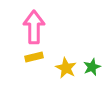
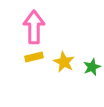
yellow star: moved 2 px left, 6 px up
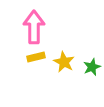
yellow rectangle: moved 2 px right
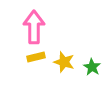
yellow star: rotated 10 degrees counterclockwise
green star: rotated 18 degrees counterclockwise
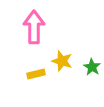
yellow rectangle: moved 17 px down
yellow star: moved 2 px left, 1 px up
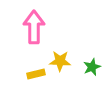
yellow star: moved 2 px left; rotated 15 degrees counterclockwise
green star: rotated 18 degrees clockwise
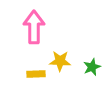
yellow rectangle: rotated 12 degrees clockwise
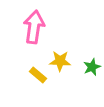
pink arrow: rotated 8 degrees clockwise
yellow rectangle: moved 2 px right, 1 px down; rotated 42 degrees clockwise
